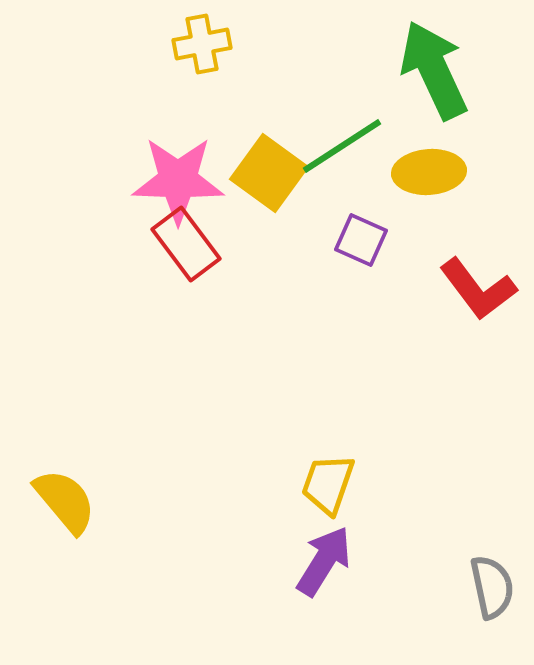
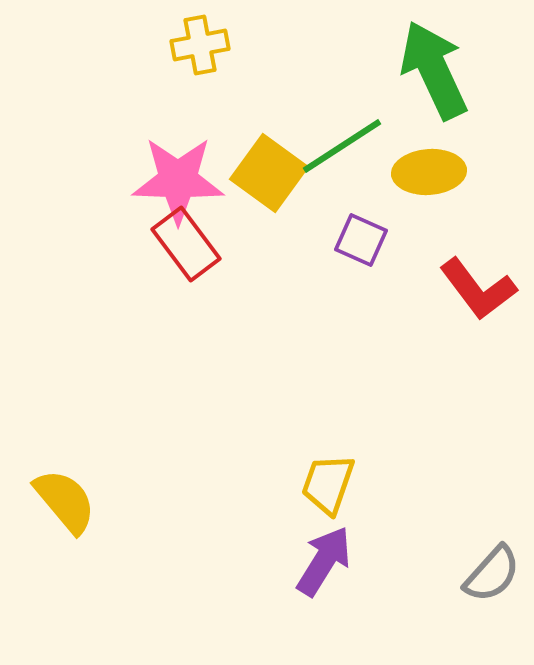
yellow cross: moved 2 px left, 1 px down
gray semicircle: moved 13 px up; rotated 54 degrees clockwise
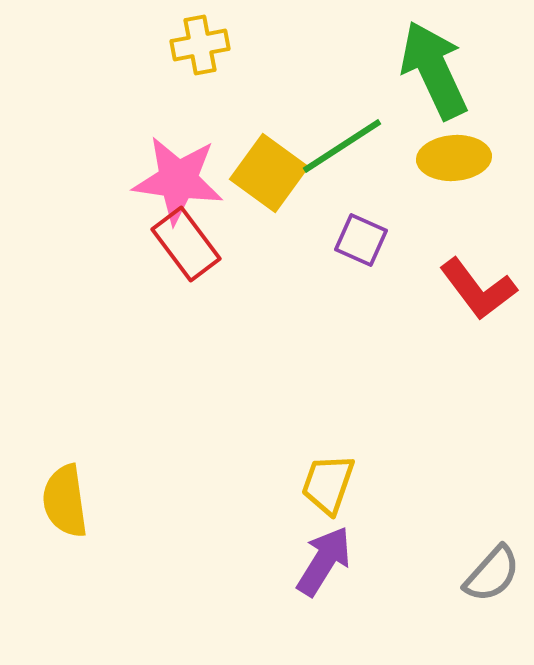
yellow ellipse: moved 25 px right, 14 px up
pink star: rotated 6 degrees clockwise
yellow semicircle: rotated 148 degrees counterclockwise
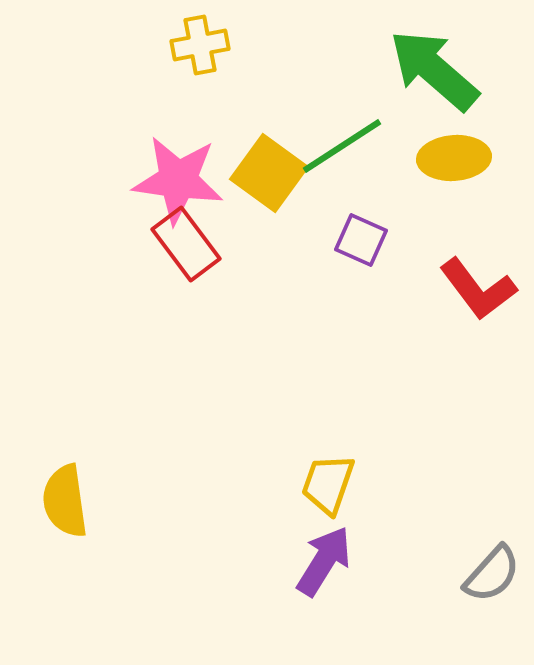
green arrow: rotated 24 degrees counterclockwise
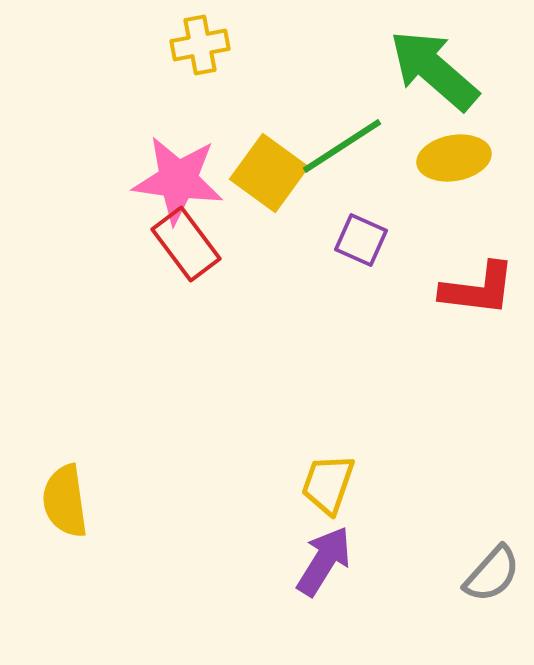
yellow ellipse: rotated 6 degrees counterclockwise
red L-shape: rotated 46 degrees counterclockwise
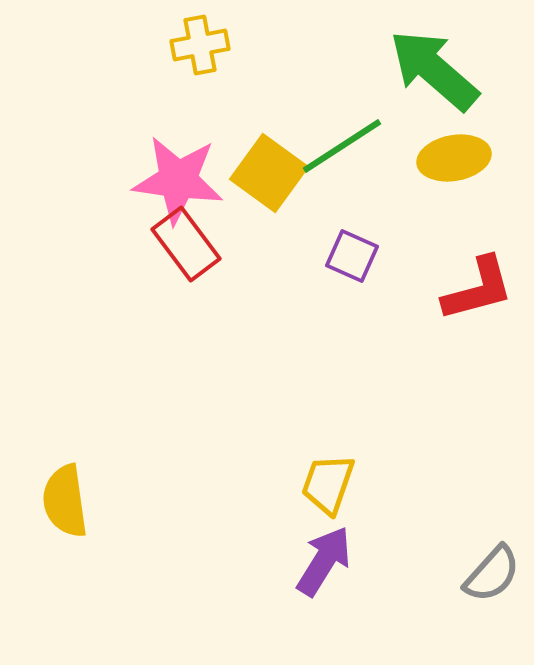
purple square: moved 9 px left, 16 px down
red L-shape: rotated 22 degrees counterclockwise
